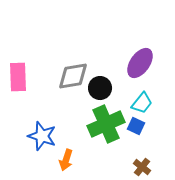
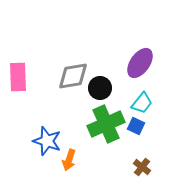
blue star: moved 5 px right, 5 px down
orange arrow: moved 3 px right
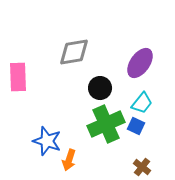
gray diamond: moved 1 px right, 24 px up
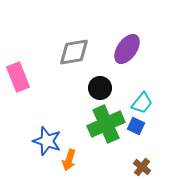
purple ellipse: moved 13 px left, 14 px up
pink rectangle: rotated 20 degrees counterclockwise
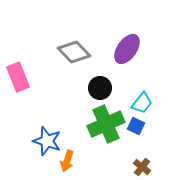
gray diamond: rotated 56 degrees clockwise
orange arrow: moved 2 px left, 1 px down
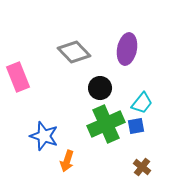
purple ellipse: rotated 24 degrees counterclockwise
blue square: rotated 36 degrees counterclockwise
blue star: moved 3 px left, 5 px up
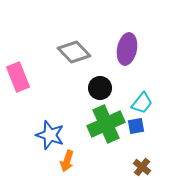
blue star: moved 6 px right, 1 px up
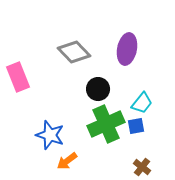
black circle: moved 2 px left, 1 px down
orange arrow: rotated 35 degrees clockwise
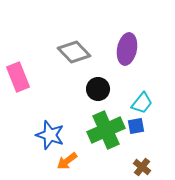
green cross: moved 6 px down
